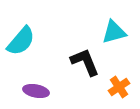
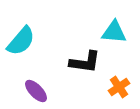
cyan triangle: rotated 20 degrees clockwise
black L-shape: rotated 120 degrees clockwise
purple ellipse: rotated 35 degrees clockwise
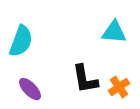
cyan semicircle: rotated 20 degrees counterclockwise
black L-shape: moved 17 px down; rotated 72 degrees clockwise
purple ellipse: moved 6 px left, 2 px up
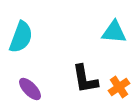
cyan semicircle: moved 4 px up
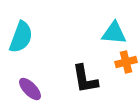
cyan triangle: moved 1 px down
orange cross: moved 7 px right, 25 px up; rotated 20 degrees clockwise
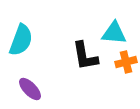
cyan semicircle: moved 3 px down
black L-shape: moved 23 px up
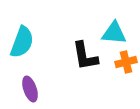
cyan semicircle: moved 1 px right, 2 px down
purple ellipse: rotated 25 degrees clockwise
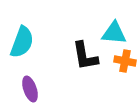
orange cross: moved 1 px left, 1 px up; rotated 25 degrees clockwise
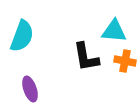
cyan triangle: moved 2 px up
cyan semicircle: moved 6 px up
black L-shape: moved 1 px right, 1 px down
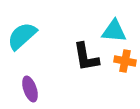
cyan semicircle: rotated 152 degrees counterclockwise
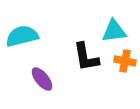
cyan triangle: rotated 12 degrees counterclockwise
cyan semicircle: rotated 28 degrees clockwise
purple ellipse: moved 12 px right, 10 px up; rotated 20 degrees counterclockwise
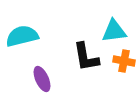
orange cross: moved 1 px left
purple ellipse: rotated 15 degrees clockwise
